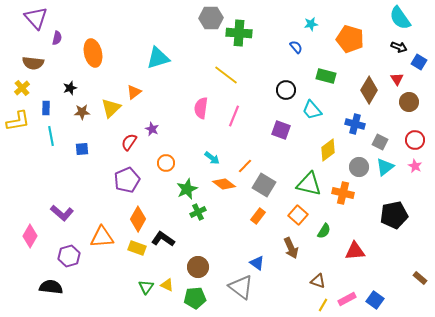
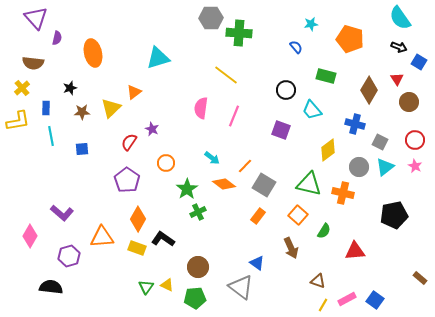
purple pentagon at (127, 180): rotated 15 degrees counterclockwise
green star at (187, 189): rotated 10 degrees counterclockwise
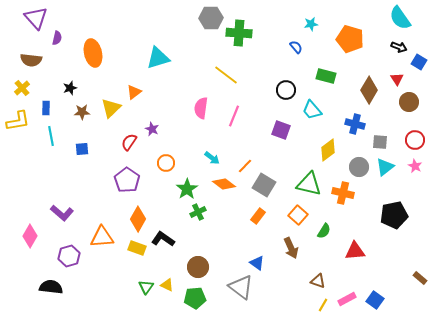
brown semicircle at (33, 63): moved 2 px left, 3 px up
gray square at (380, 142): rotated 21 degrees counterclockwise
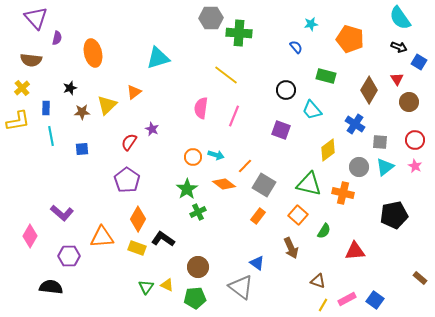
yellow triangle at (111, 108): moved 4 px left, 3 px up
blue cross at (355, 124): rotated 18 degrees clockwise
cyan arrow at (212, 158): moved 4 px right, 3 px up; rotated 21 degrees counterclockwise
orange circle at (166, 163): moved 27 px right, 6 px up
purple hexagon at (69, 256): rotated 15 degrees clockwise
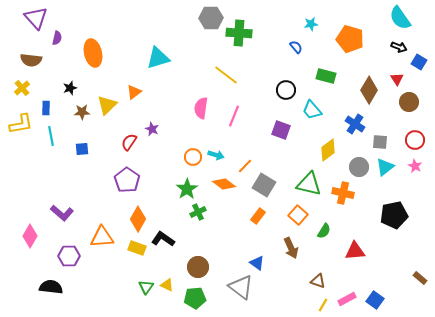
yellow L-shape at (18, 121): moved 3 px right, 3 px down
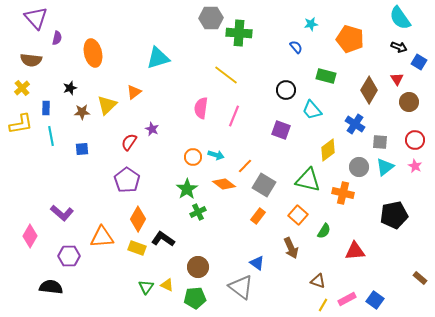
green triangle at (309, 184): moved 1 px left, 4 px up
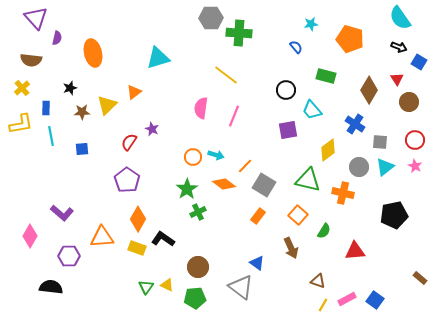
purple square at (281, 130): moved 7 px right; rotated 30 degrees counterclockwise
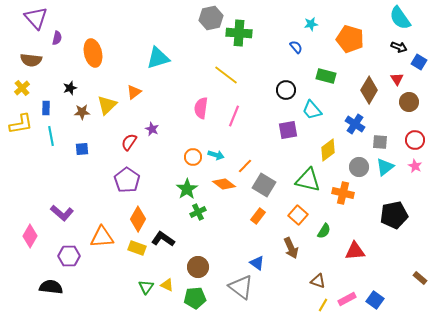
gray hexagon at (211, 18): rotated 10 degrees counterclockwise
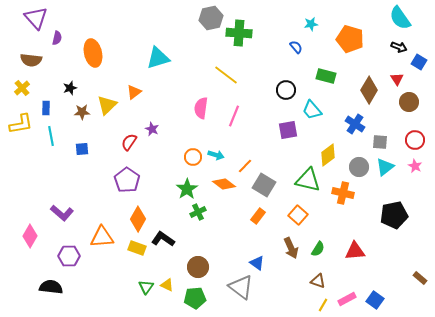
yellow diamond at (328, 150): moved 5 px down
green semicircle at (324, 231): moved 6 px left, 18 px down
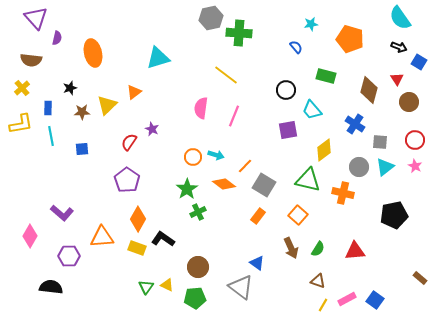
brown diamond at (369, 90): rotated 16 degrees counterclockwise
blue rectangle at (46, 108): moved 2 px right
yellow diamond at (328, 155): moved 4 px left, 5 px up
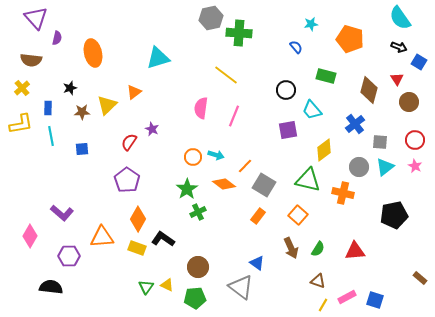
blue cross at (355, 124): rotated 18 degrees clockwise
pink rectangle at (347, 299): moved 2 px up
blue square at (375, 300): rotated 18 degrees counterclockwise
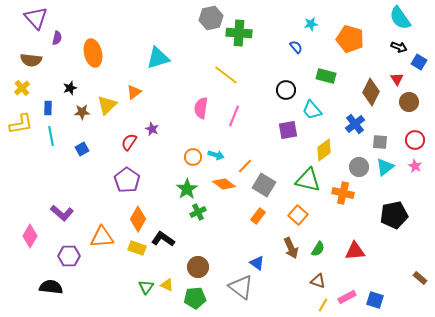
brown diamond at (369, 90): moved 2 px right, 2 px down; rotated 12 degrees clockwise
blue square at (82, 149): rotated 24 degrees counterclockwise
